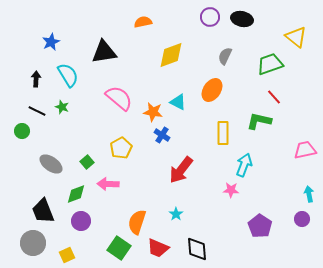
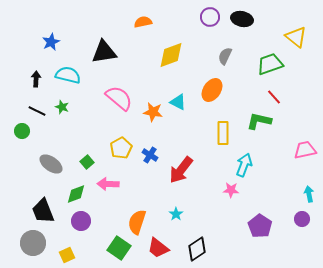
cyan semicircle at (68, 75): rotated 45 degrees counterclockwise
blue cross at (162, 135): moved 12 px left, 20 px down
red trapezoid at (158, 248): rotated 15 degrees clockwise
black diamond at (197, 249): rotated 60 degrees clockwise
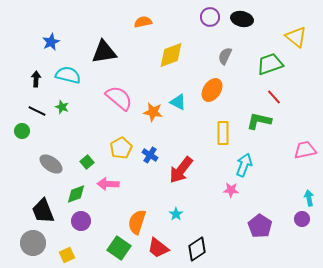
cyan arrow at (309, 194): moved 4 px down
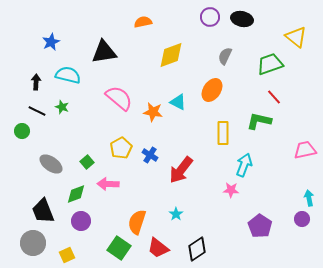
black arrow at (36, 79): moved 3 px down
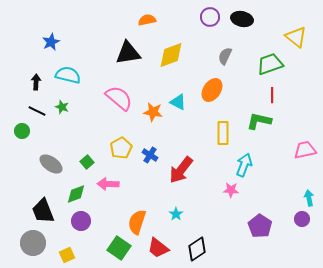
orange semicircle at (143, 22): moved 4 px right, 2 px up
black triangle at (104, 52): moved 24 px right, 1 px down
red line at (274, 97): moved 2 px left, 2 px up; rotated 42 degrees clockwise
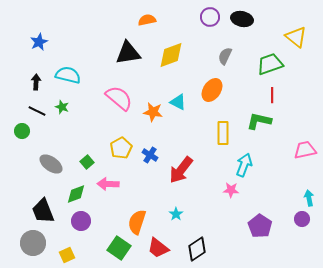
blue star at (51, 42): moved 12 px left
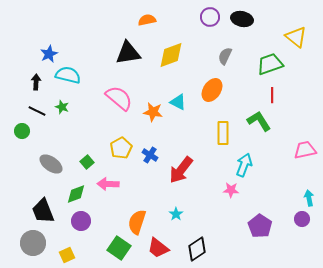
blue star at (39, 42): moved 10 px right, 12 px down
green L-shape at (259, 121): rotated 45 degrees clockwise
